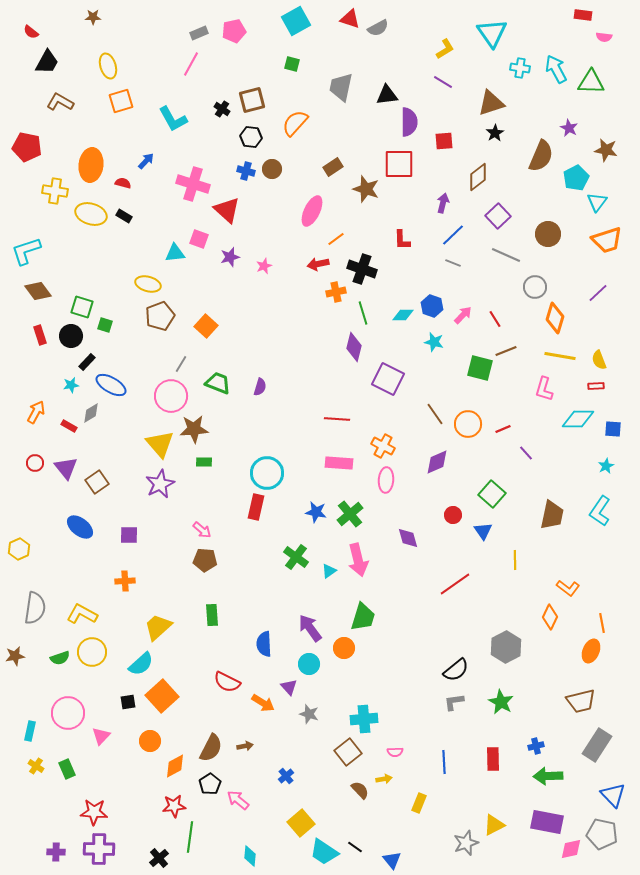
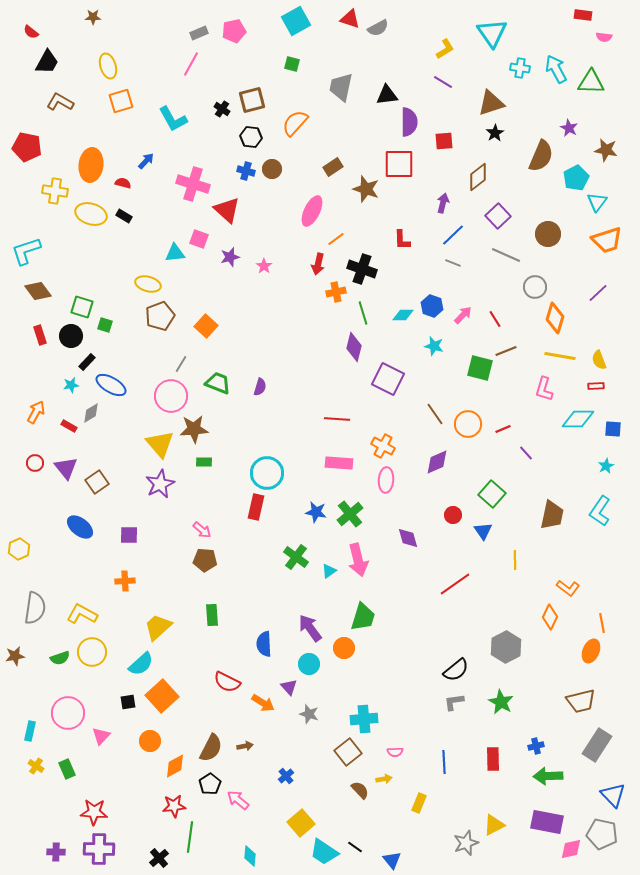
red arrow at (318, 264): rotated 65 degrees counterclockwise
pink star at (264, 266): rotated 14 degrees counterclockwise
cyan star at (434, 342): moved 4 px down
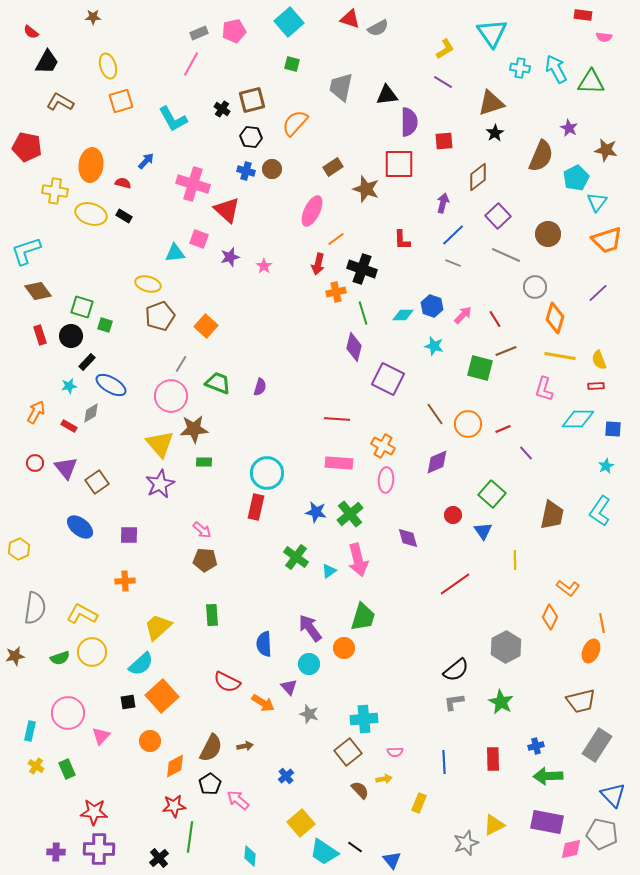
cyan square at (296, 21): moved 7 px left, 1 px down; rotated 12 degrees counterclockwise
cyan star at (71, 385): moved 2 px left, 1 px down
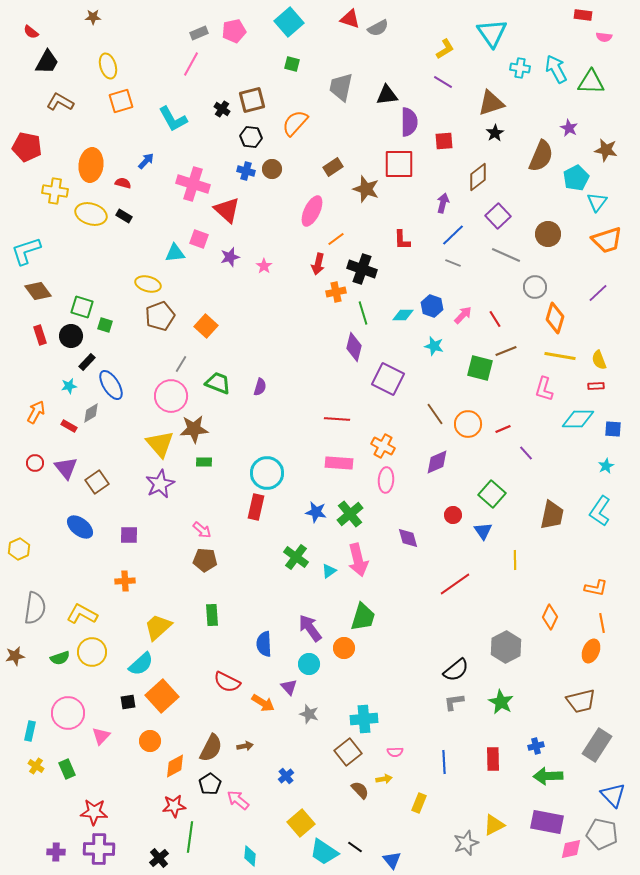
blue ellipse at (111, 385): rotated 28 degrees clockwise
orange L-shape at (568, 588): moved 28 px right; rotated 25 degrees counterclockwise
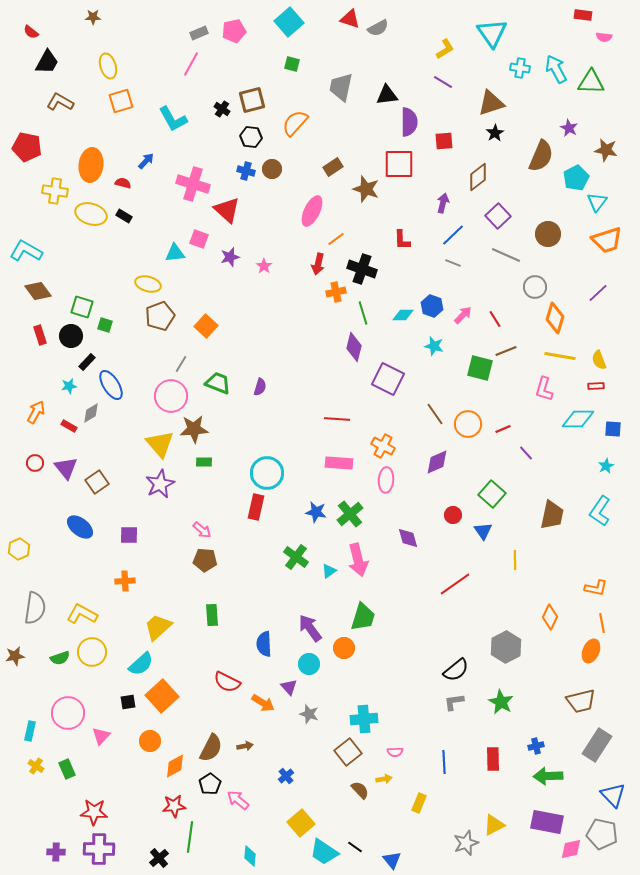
cyan L-shape at (26, 251): rotated 48 degrees clockwise
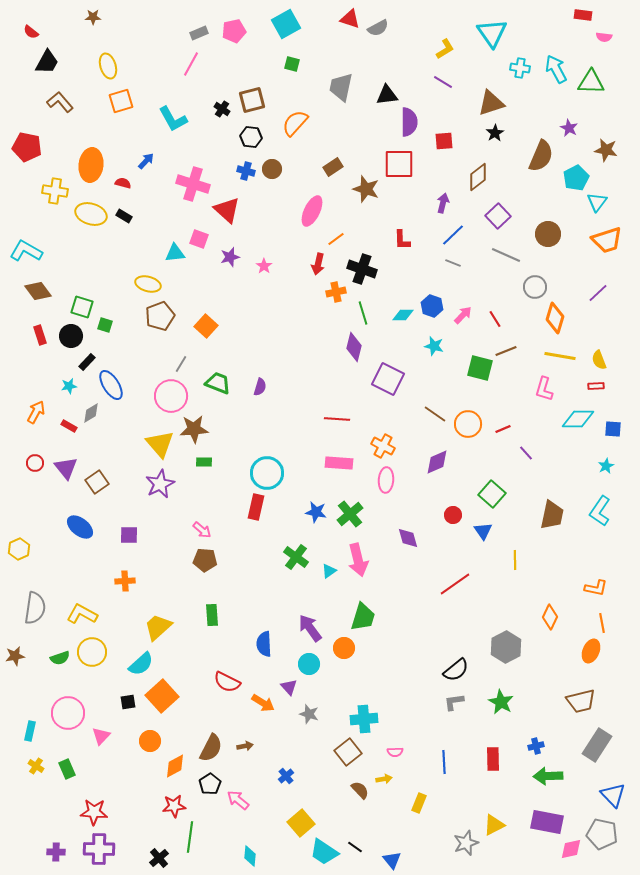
cyan square at (289, 22): moved 3 px left, 2 px down; rotated 12 degrees clockwise
brown L-shape at (60, 102): rotated 20 degrees clockwise
brown line at (435, 414): rotated 20 degrees counterclockwise
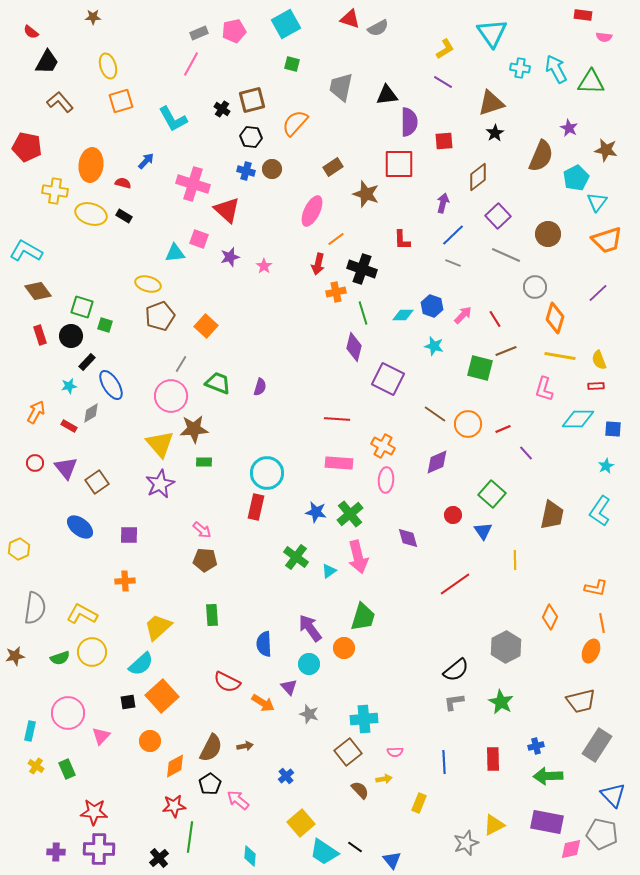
brown star at (366, 189): moved 5 px down
pink arrow at (358, 560): moved 3 px up
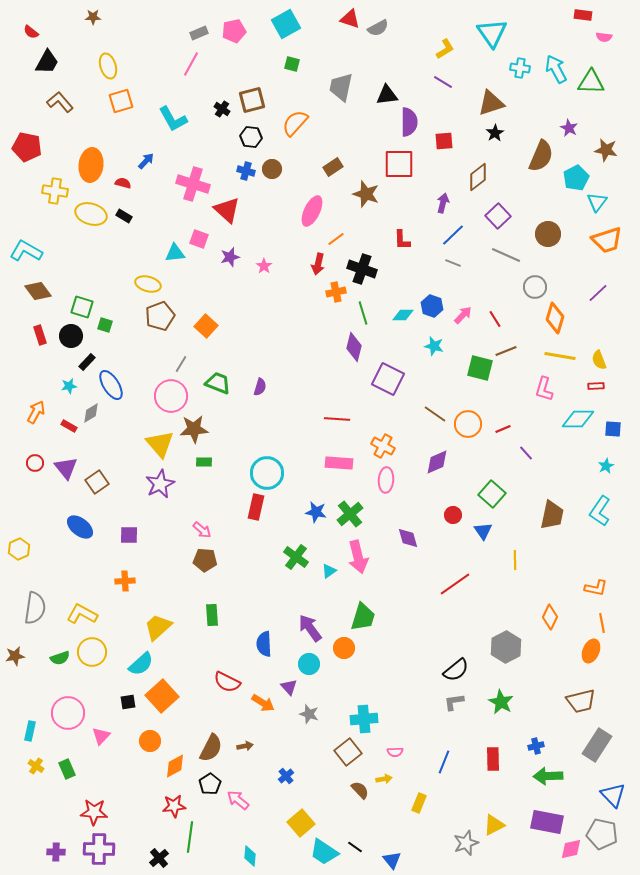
blue line at (444, 762): rotated 25 degrees clockwise
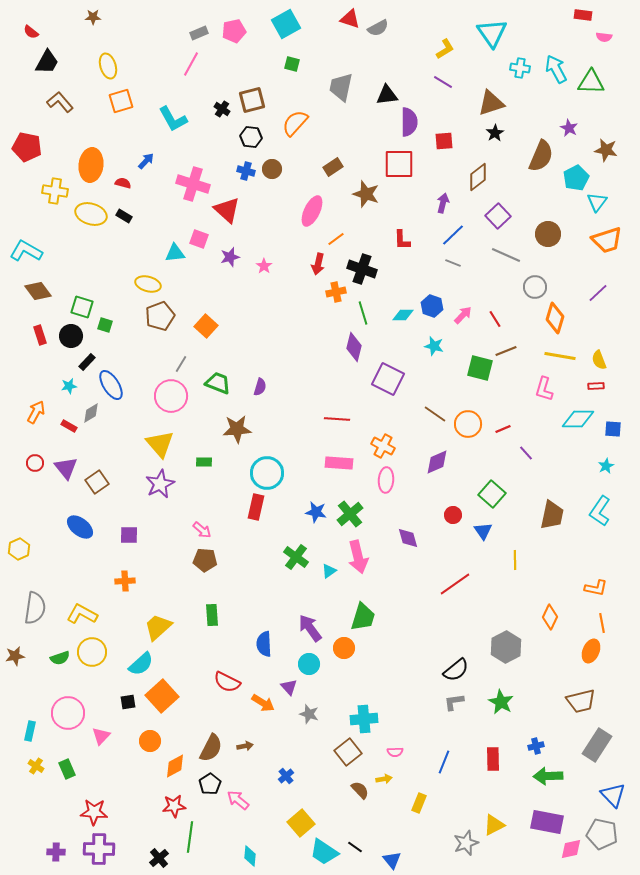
brown star at (194, 429): moved 43 px right
